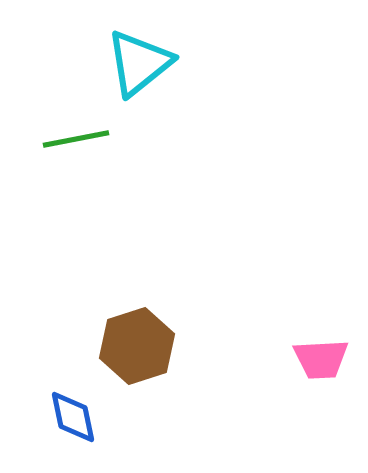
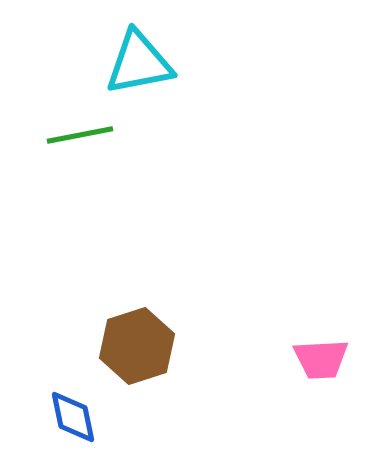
cyan triangle: rotated 28 degrees clockwise
green line: moved 4 px right, 4 px up
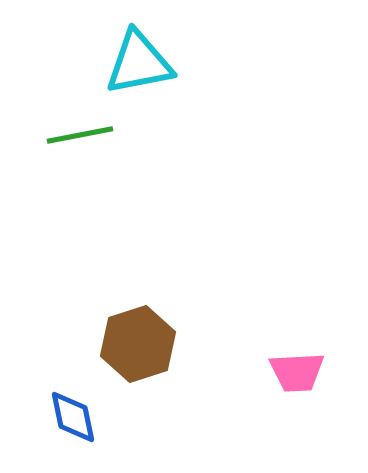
brown hexagon: moved 1 px right, 2 px up
pink trapezoid: moved 24 px left, 13 px down
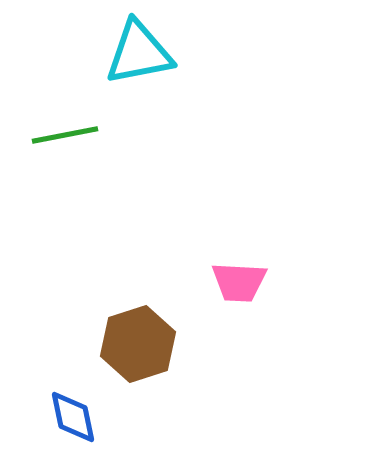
cyan triangle: moved 10 px up
green line: moved 15 px left
pink trapezoid: moved 58 px left, 90 px up; rotated 6 degrees clockwise
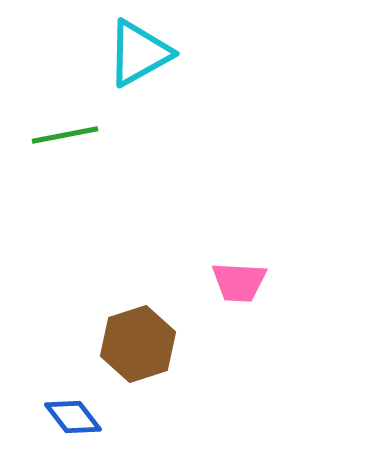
cyan triangle: rotated 18 degrees counterclockwise
blue diamond: rotated 26 degrees counterclockwise
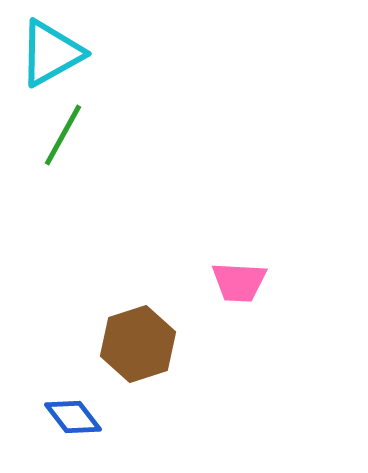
cyan triangle: moved 88 px left
green line: moved 2 px left; rotated 50 degrees counterclockwise
